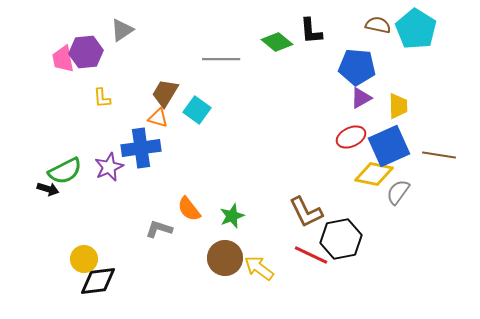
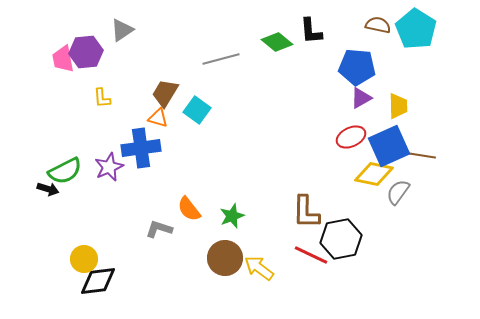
gray line: rotated 15 degrees counterclockwise
brown line: moved 20 px left
brown L-shape: rotated 27 degrees clockwise
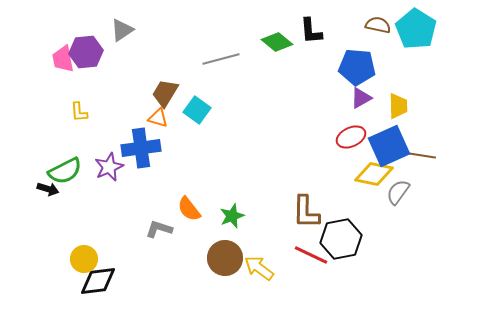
yellow L-shape: moved 23 px left, 14 px down
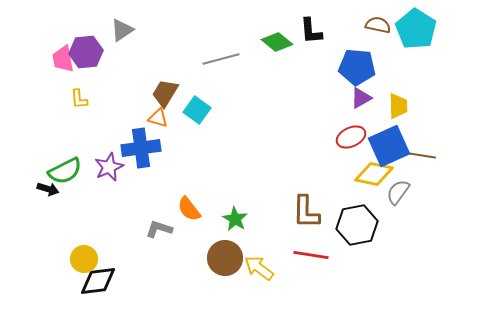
yellow L-shape: moved 13 px up
green star: moved 3 px right, 3 px down; rotated 20 degrees counterclockwise
black hexagon: moved 16 px right, 14 px up
red line: rotated 16 degrees counterclockwise
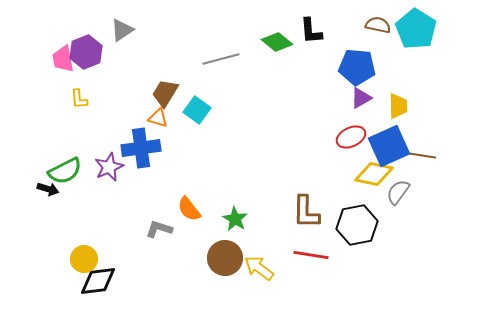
purple hexagon: rotated 16 degrees counterclockwise
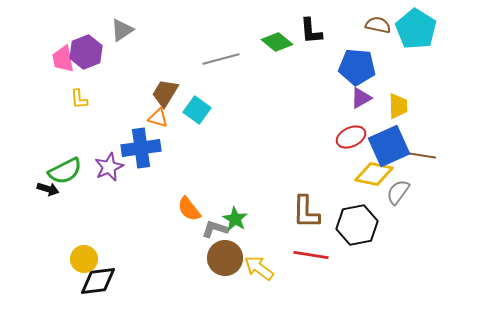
gray L-shape: moved 56 px right
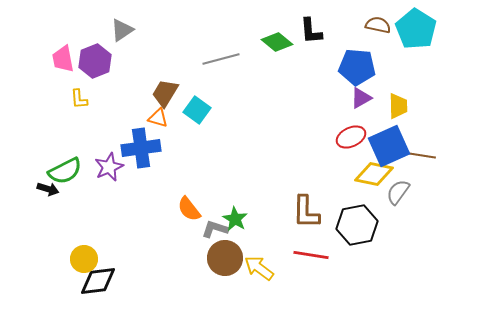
purple hexagon: moved 9 px right, 9 px down
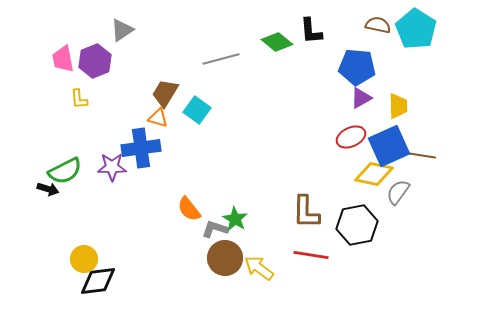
purple star: moved 3 px right; rotated 24 degrees clockwise
